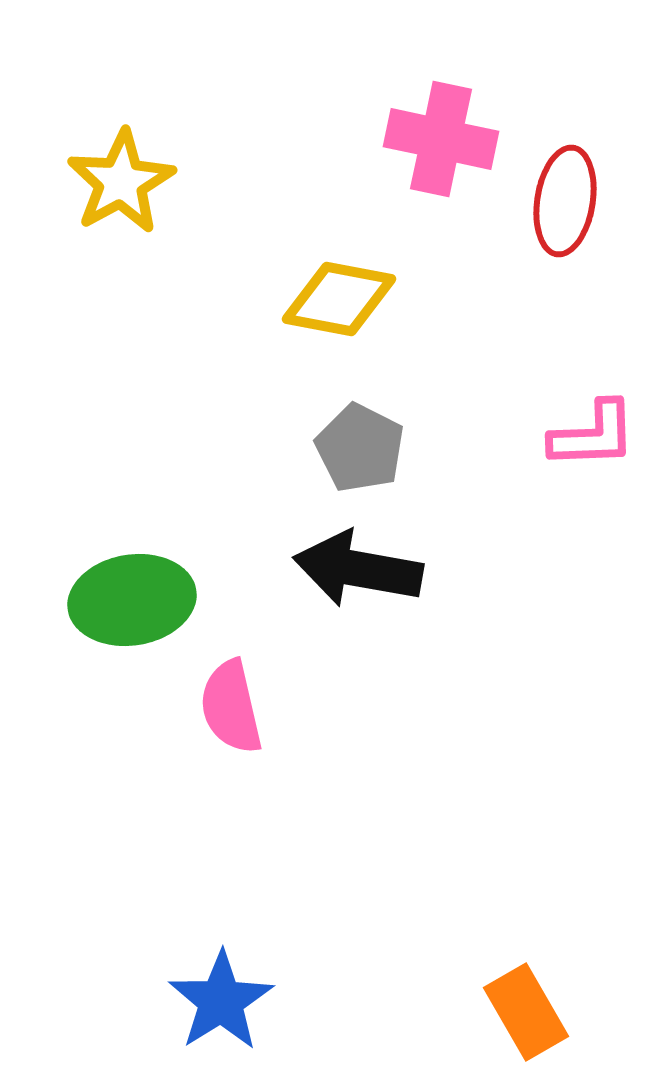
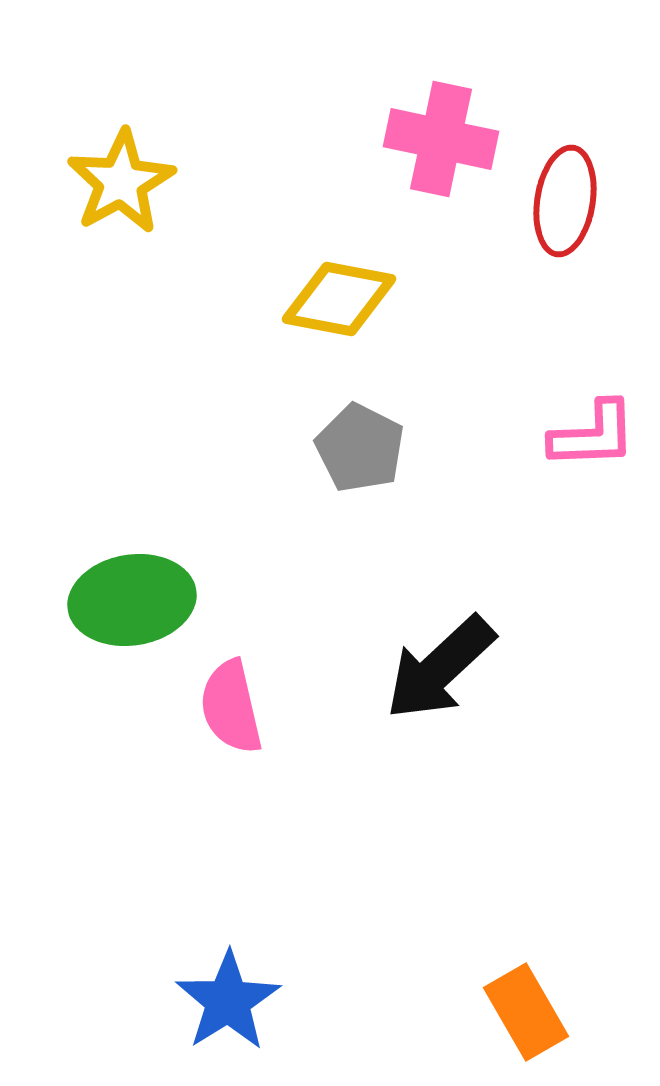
black arrow: moved 82 px right, 99 px down; rotated 53 degrees counterclockwise
blue star: moved 7 px right
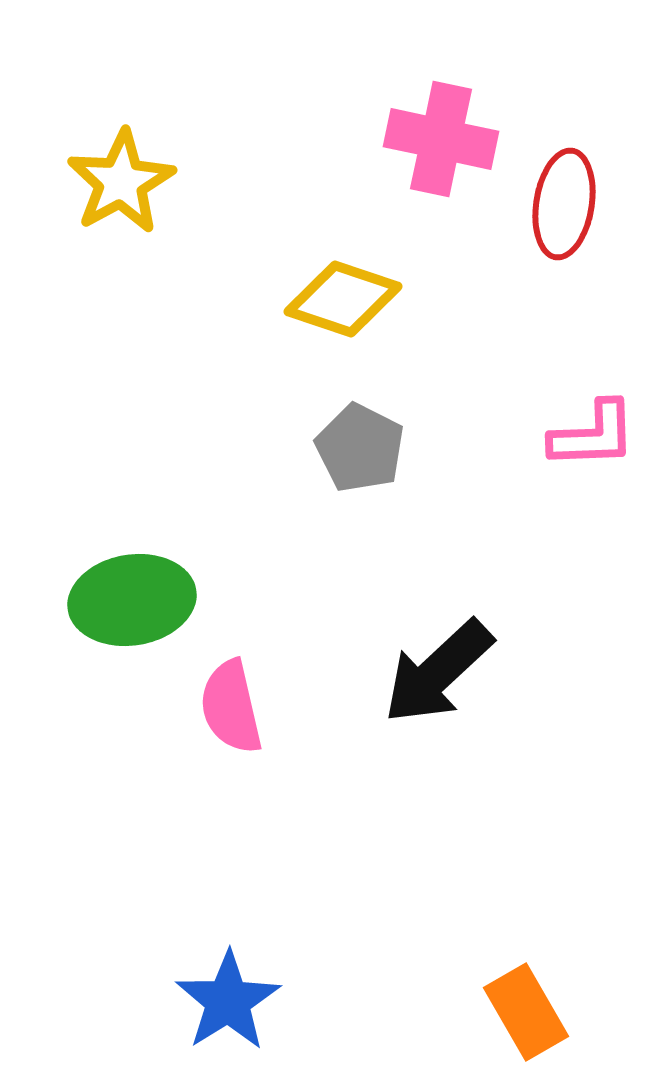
red ellipse: moved 1 px left, 3 px down
yellow diamond: moved 4 px right; rotated 8 degrees clockwise
black arrow: moved 2 px left, 4 px down
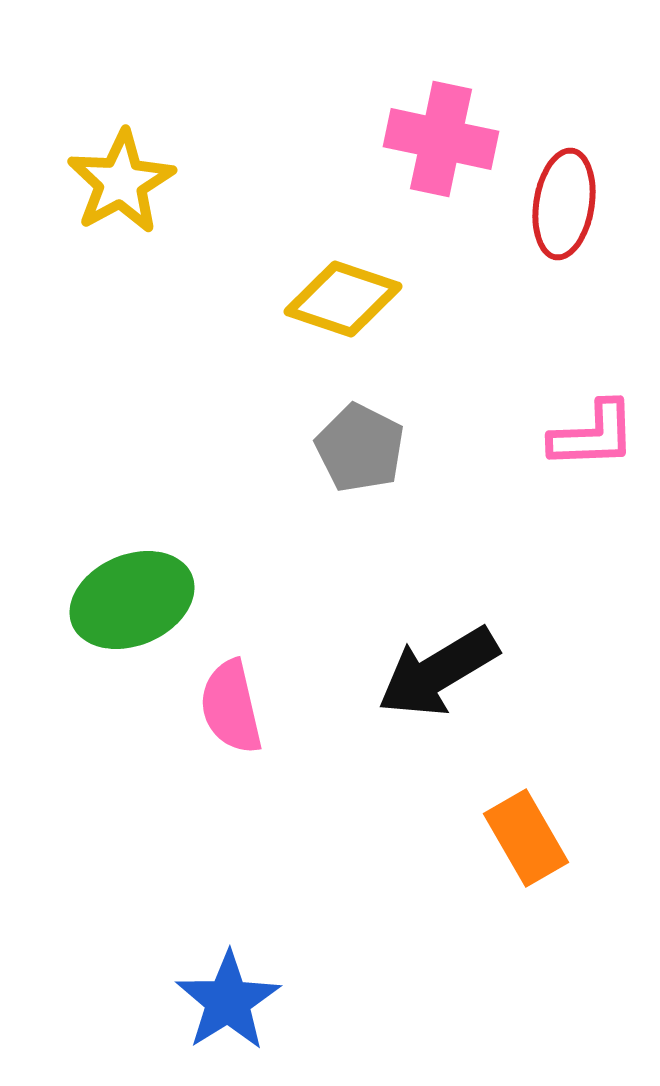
green ellipse: rotated 14 degrees counterclockwise
black arrow: rotated 12 degrees clockwise
orange rectangle: moved 174 px up
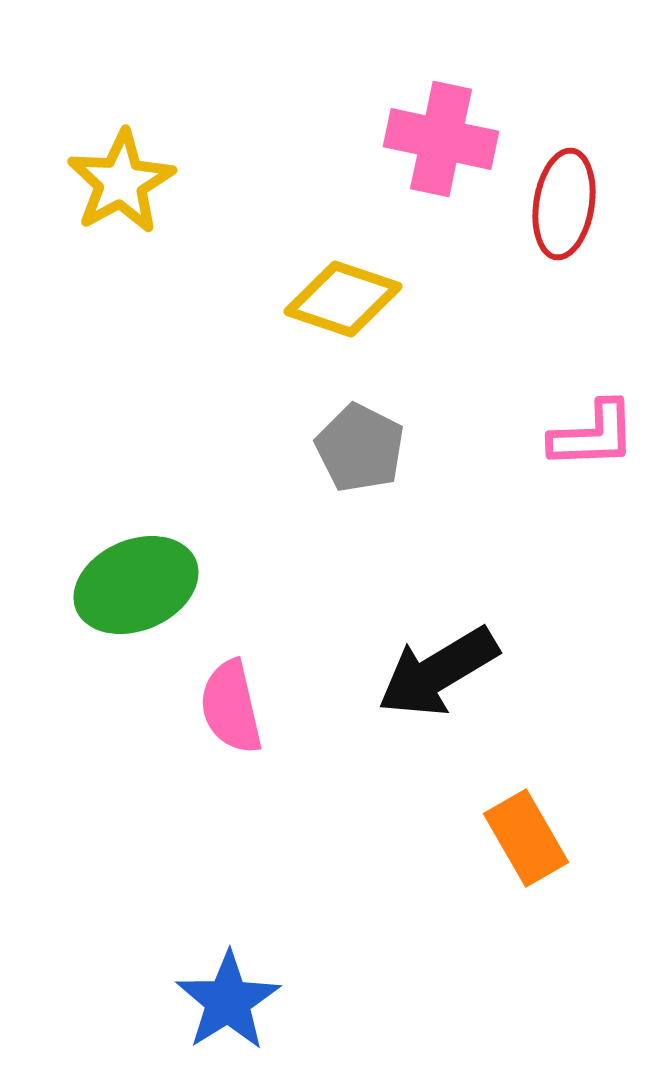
green ellipse: moved 4 px right, 15 px up
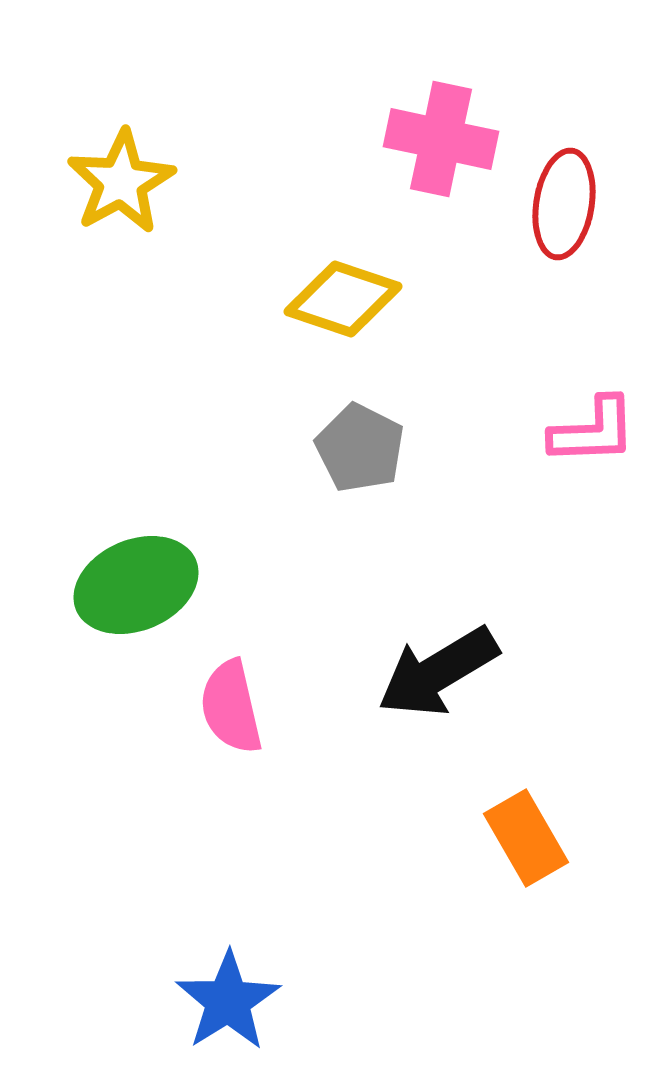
pink L-shape: moved 4 px up
